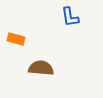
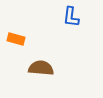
blue L-shape: moved 1 px right; rotated 15 degrees clockwise
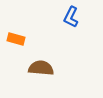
blue L-shape: rotated 20 degrees clockwise
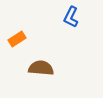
orange rectangle: moved 1 px right; rotated 48 degrees counterclockwise
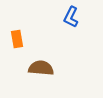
orange rectangle: rotated 66 degrees counterclockwise
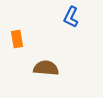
brown semicircle: moved 5 px right
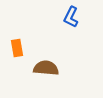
orange rectangle: moved 9 px down
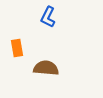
blue L-shape: moved 23 px left
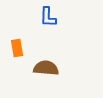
blue L-shape: rotated 25 degrees counterclockwise
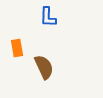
brown semicircle: moved 2 px left, 1 px up; rotated 60 degrees clockwise
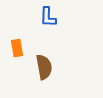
brown semicircle: rotated 15 degrees clockwise
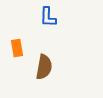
brown semicircle: rotated 20 degrees clockwise
